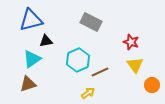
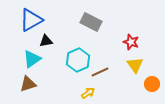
blue triangle: rotated 15 degrees counterclockwise
orange circle: moved 1 px up
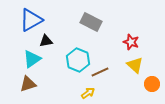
cyan hexagon: rotated 15 degrees counterclockwise
yellow triangle: rotated 12 degrees counterclockwise
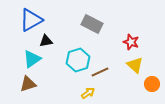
gray rectangle: moved 1 px right, 2 px down
cyan hexagon: rotated 20 degrees clockwise
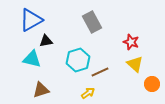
gray rectangle: moved 2 px up; rotated 35 degrees clockwise
cyan triangle: rotated 48 degrees clockwise
yellow triangle: moved 1 px up
brown triangle: moved 13 px right, 6 px down
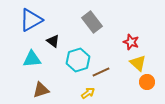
gray rectangle: rotated 10 degrees counterclockwise
black triangle: moved 7 px right; rotated 48 degrees clockwise
cyan triangle: rotated 18 degrees counterclockwise
yellow triangle: moved 3 px right, 1 px up
brown line: moved 1 px right
orange circle: moved 5 px left, 2 px up
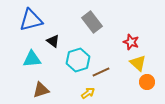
blue triangle: rotated 15 degrees clockwise
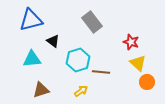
brown line: rotated 30 degrees clockwise
yellow arrow: moved 7 px left, 2 px up
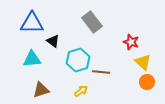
blue triangle: moved 1 px right, 3 px down; rotated 15 degrees clockwise
yellow triangle: moved 5 px right, 1 px up
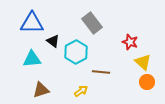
gray rectangle: moved 1 px down
red star: moved 1 px left
cyan hexagon: moved 2 px left, 8 px up; rotated 10 degrees counterclockwise
